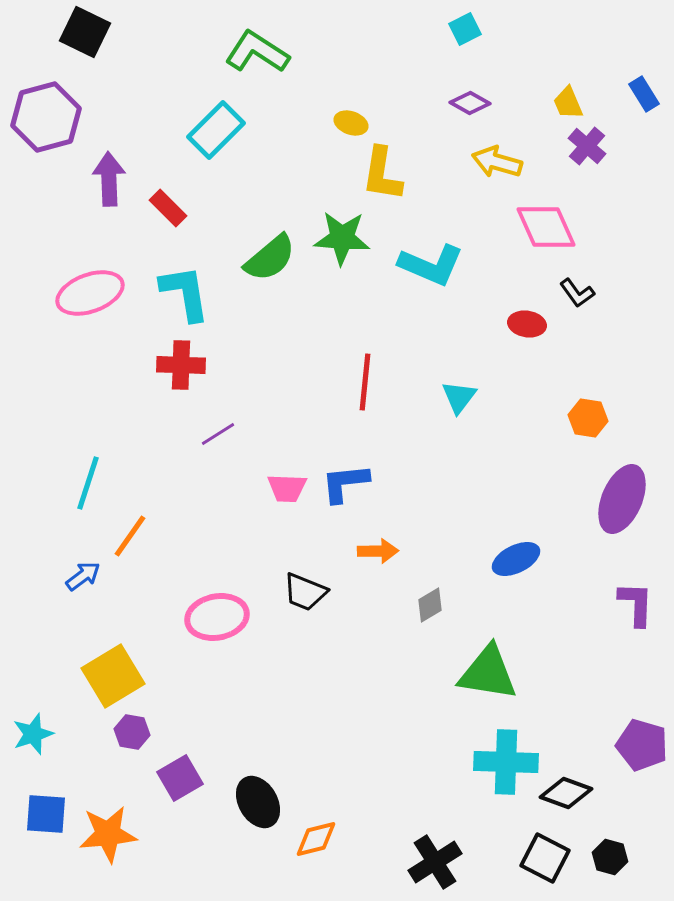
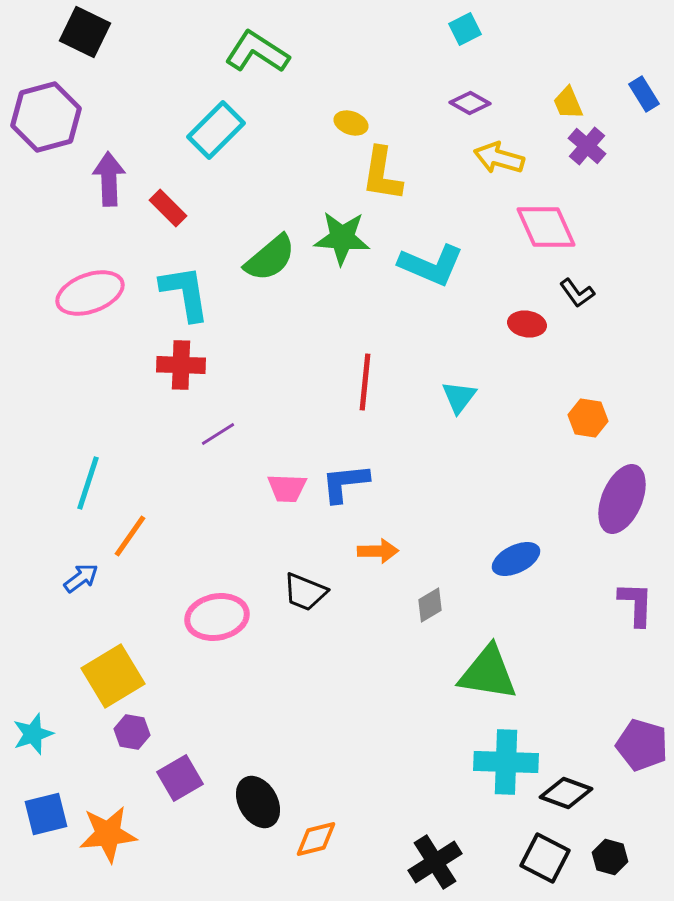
yellow arrow at (497, 162): moved 2 px right, 4 px up
blue arrow at (83, 576): moved 2 px left, 2 px down
blue square at (46, 814): rotated 18 degrees counterclockwise
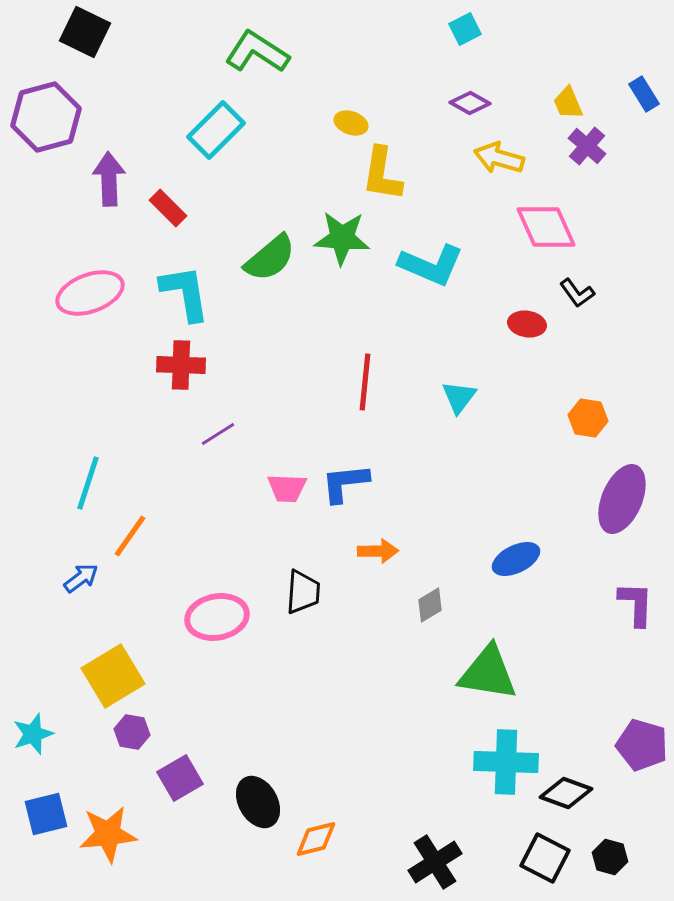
black trapezoid at (305, 592): moved 2 px left; rotated 108 degrees counterclockwise
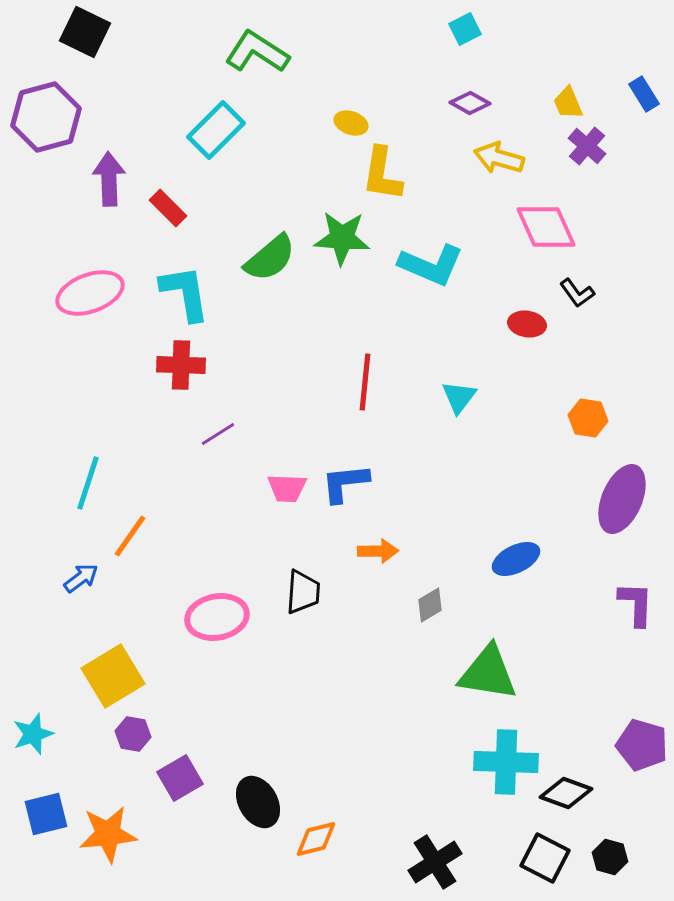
purple hexagon at (132, 732): moved 1 px right, 2 px down
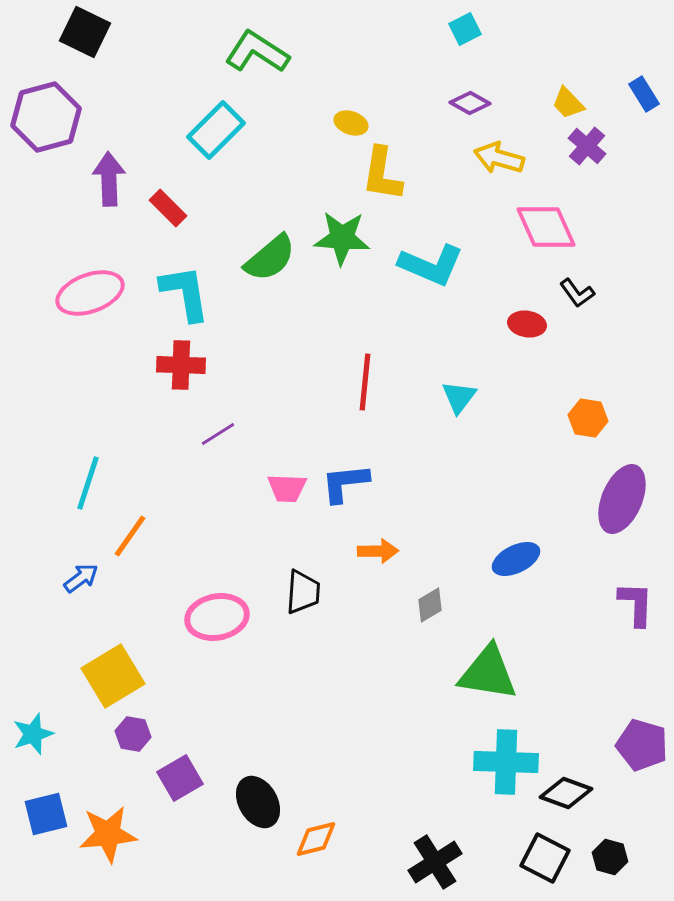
yellow trapezoid at (568, 103): rotated 21 degrees counterclockwise
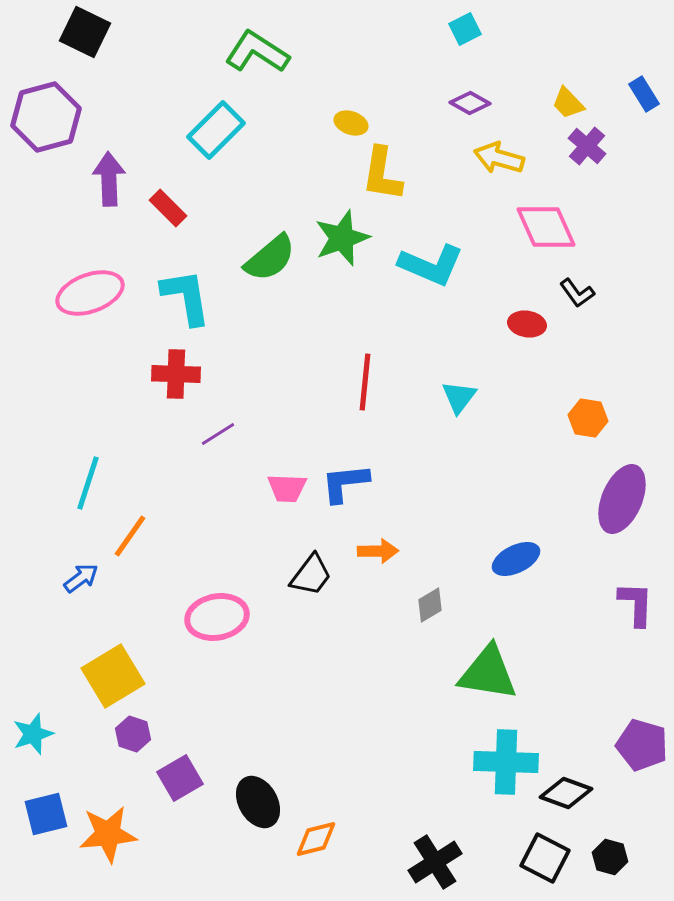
green star at (342, 238): rotated 24 degrees counterclockwise
cyan L-shape at (185, 293): moved 1 px right, 4 px down
red cross at (181, 365): moved 5 px left, 9 px down
black trapezoid at (303, 592): moved 8 px right, 17 px up; rotated 33 degrees clockwise
purple hexagon at (133, 734): rotated 8 degrees clockwise
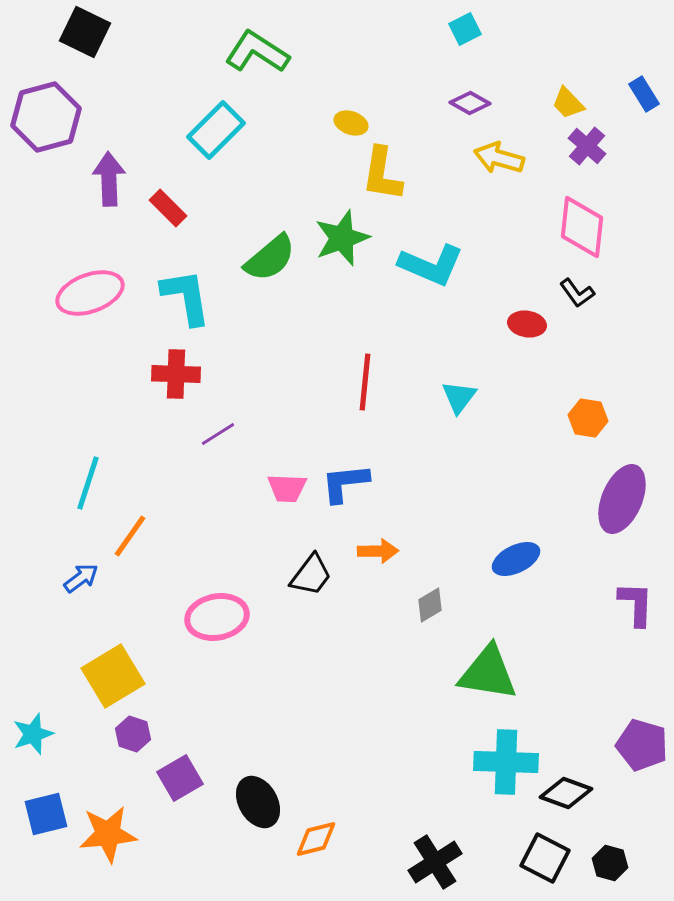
pink diamond at (546, 227): moved 36 px right; rotated 30 degrees clockwise
black hexagon at (610, 857): moved 6 px down
